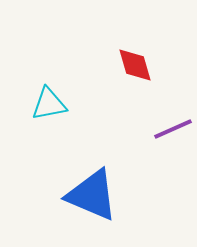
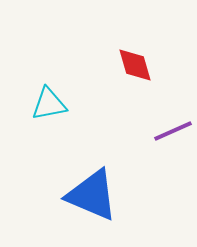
purple line: moved 2 px down
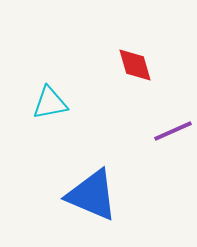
cyan triangle: moved 1 px right, 1 px up
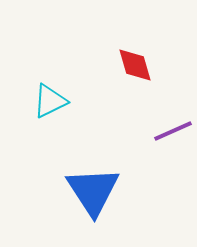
cyan triangle: moved 2 px up; rotated 15 degrees counterclockwise
blue triangle: moved 1 px right, 4 px up; rotated 34 degrees clockwise
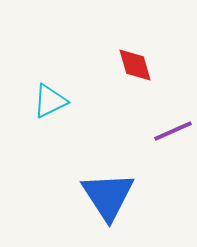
blue triangle: moved 15 px right, 5 px down
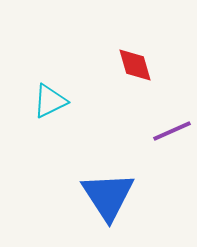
purple line: moved 1 px left
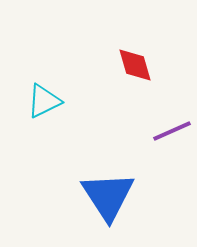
cyan triangle: moved 6 px left
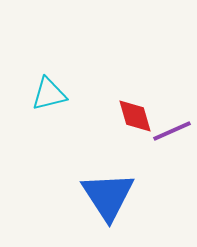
red diamond: moved 51 px down
cyan triangle: moved 5 px right, 7 px up; rotated 12 degrees clockwise
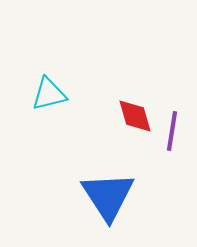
purple line: rotated 57 degrees counterclockwise
